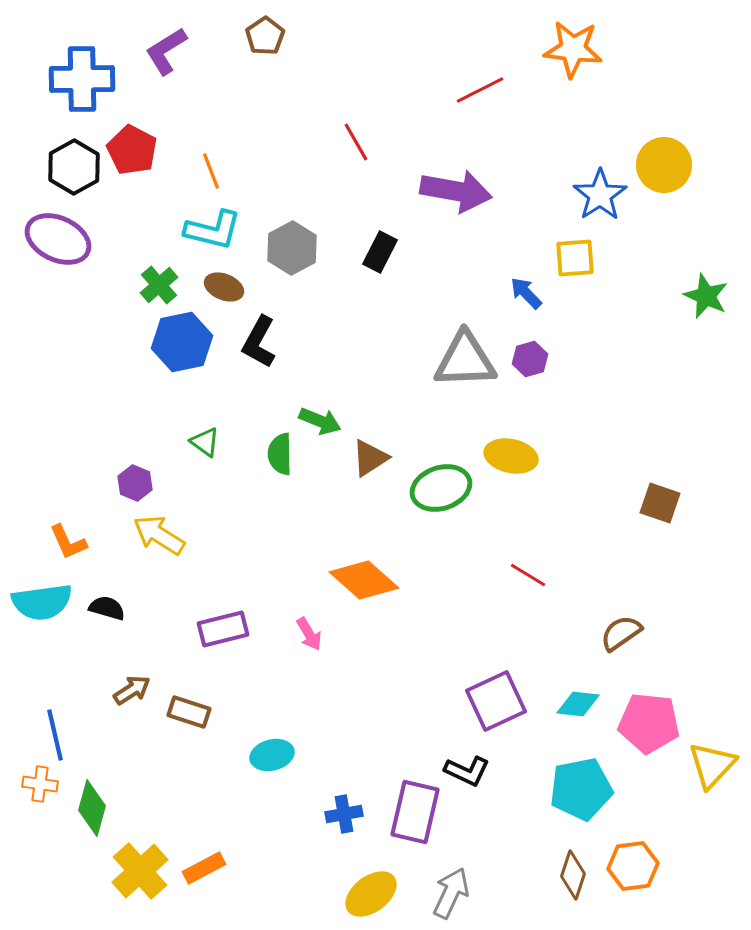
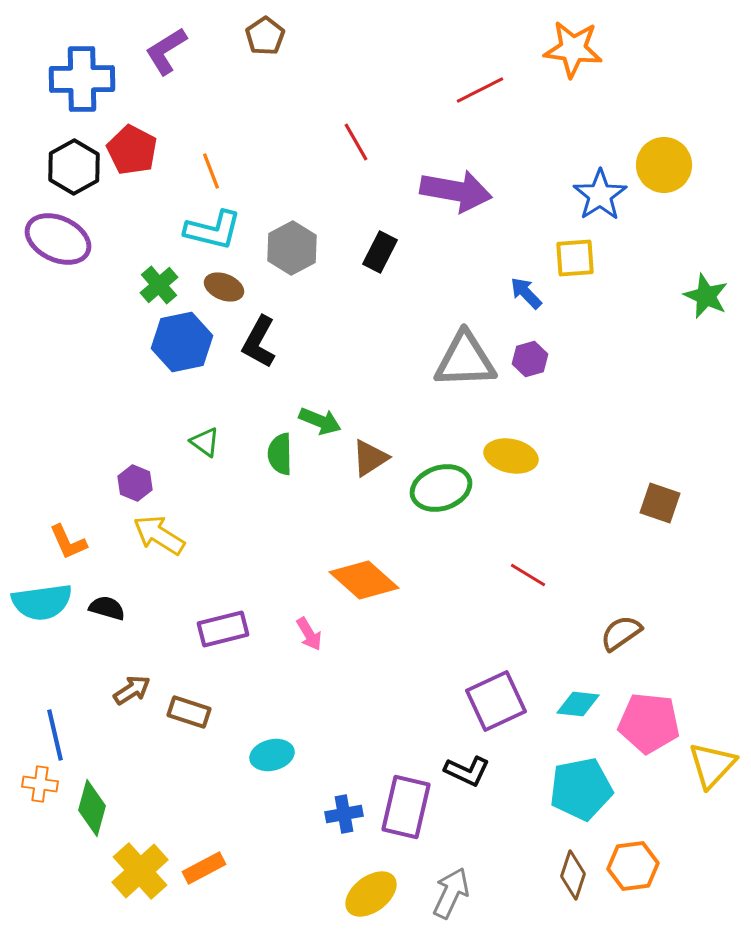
purple rectangle at (415, 812): moved 9 px left, 5 px up
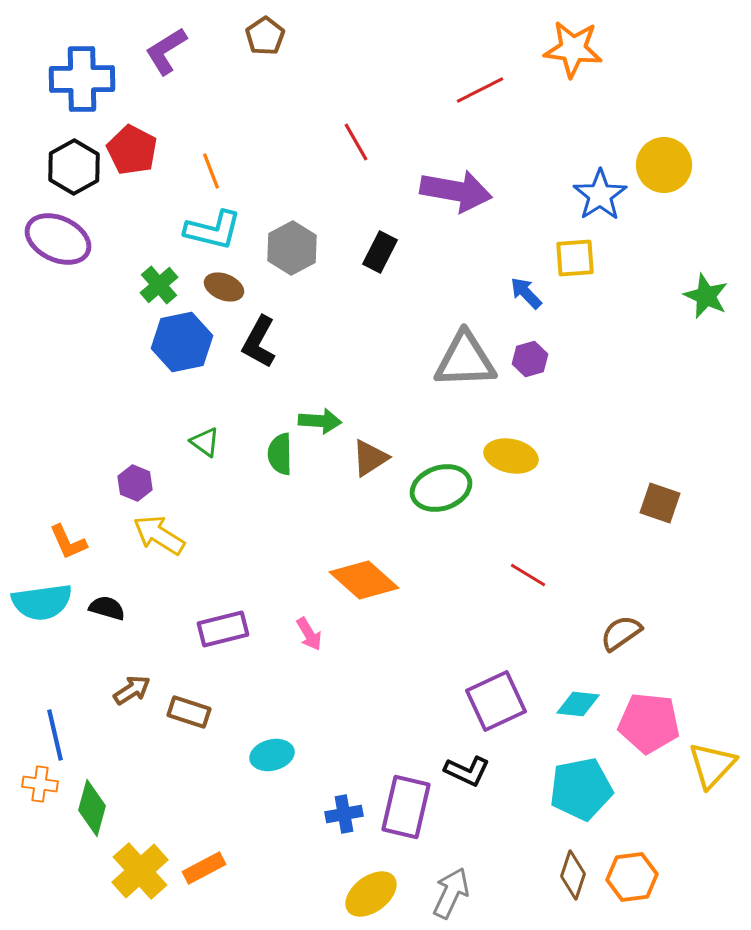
green arrow at (320, 421): rotated 18 degrees counterclockwise
orange hexagon at (633, 866): moved 1 px left, 11 px down
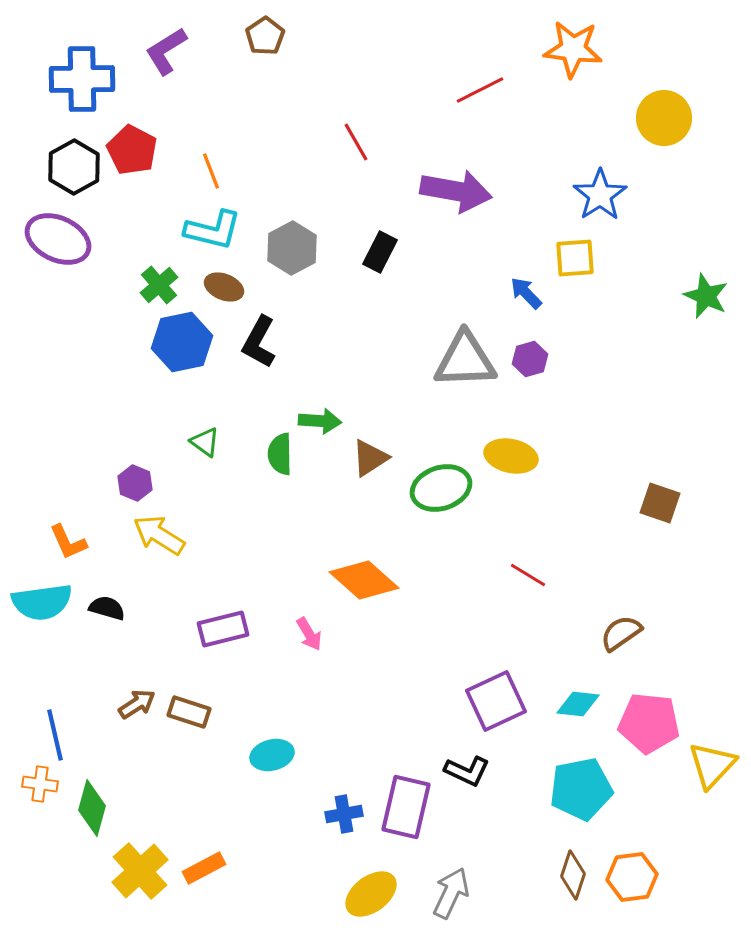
yellow circle at (664, 165): moved 47 px up
brown arrow at (132, 690): moved 5 px right, 14 px down
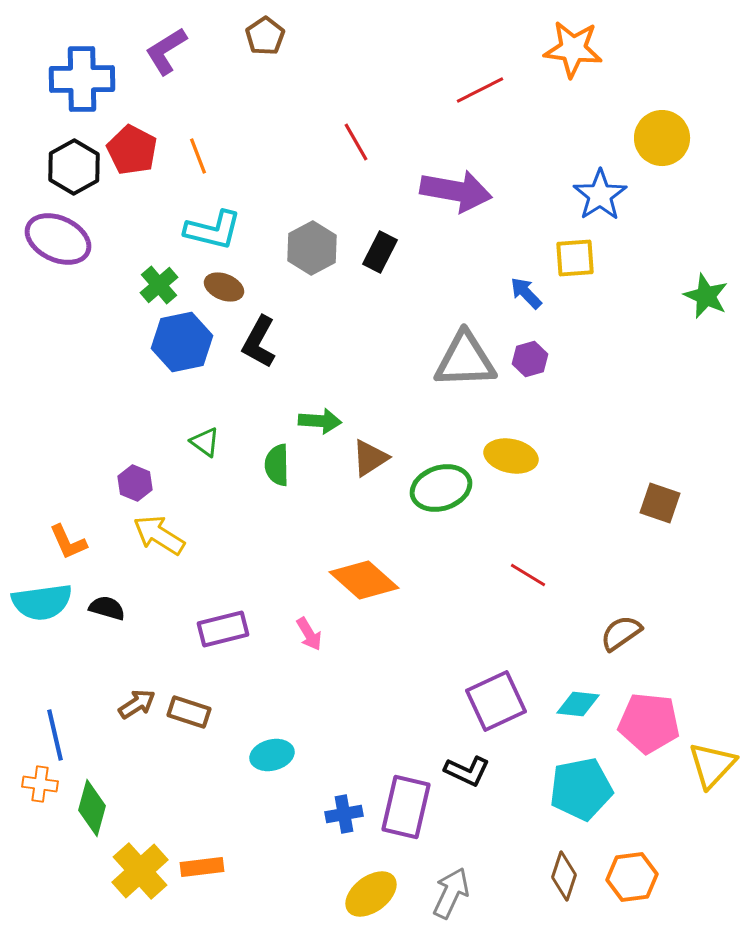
yellow circle at (664, 118): moved 2 px left, 20 px down
orange line at (211, 171): moved 13 px left, 15 px up
gray hexagon at (292, 248): moved 20 px right
green semicircle at (280, 454): moved 3 px left, 11 px down
orange rectangle at (204, 868): moved 2 px left, 1 px up; rotated 21 degrees clockwise
brown diamond at (573, 875): moved 9 px left, 1 px down
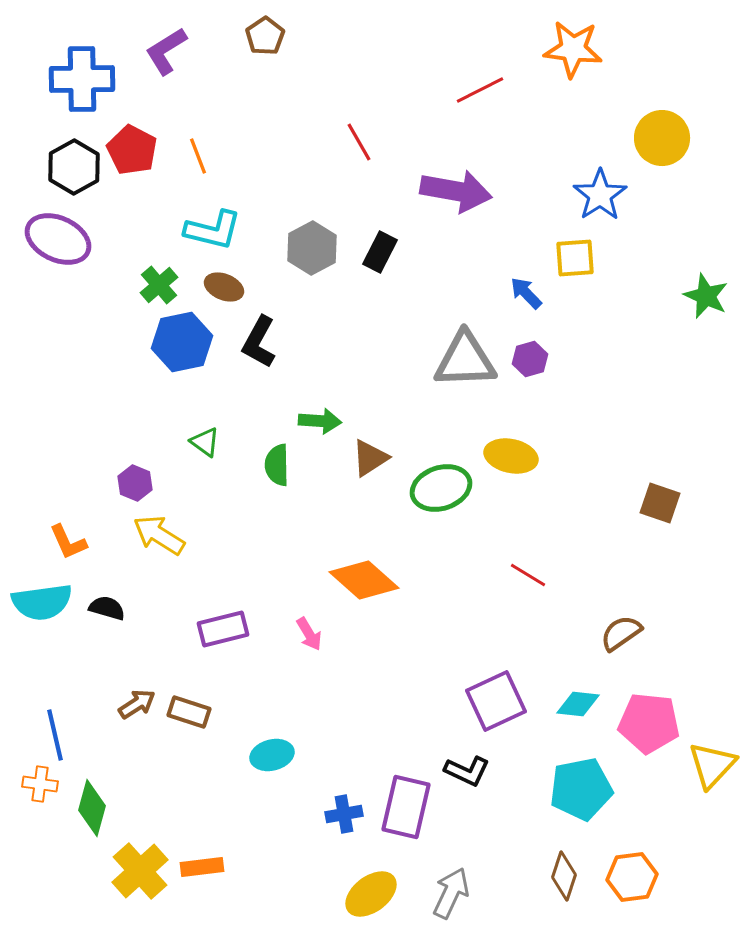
red line at (356, 142): moved 3 px right
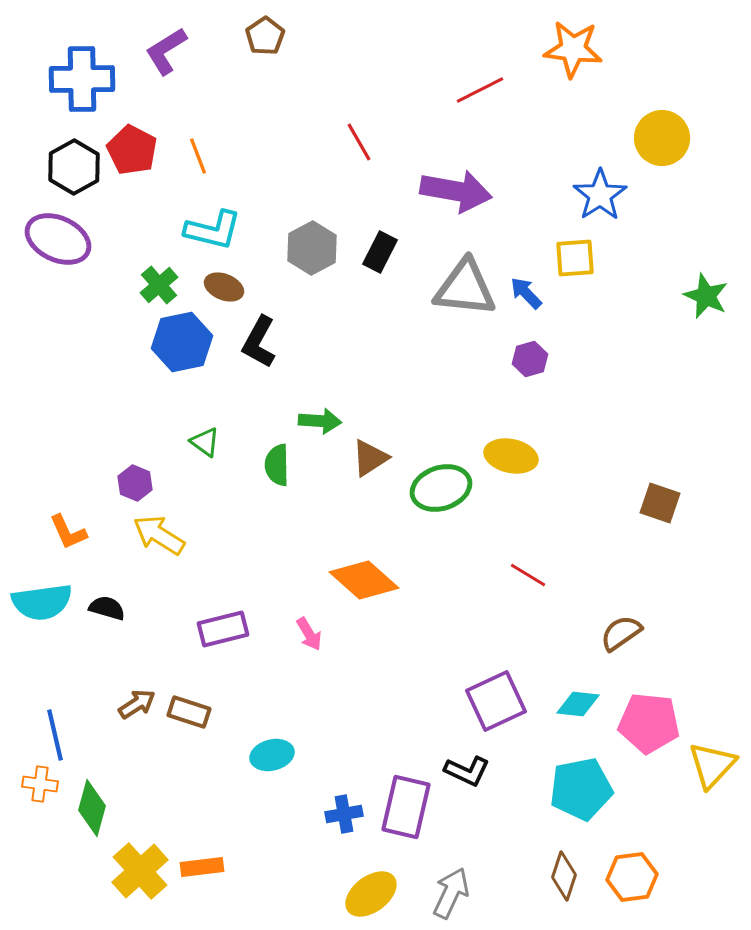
gray triangle at (465, 360): moved 72 px up; rotated 8 degrees clockwise
orange L-shape at (68, 542): moved 10 px up
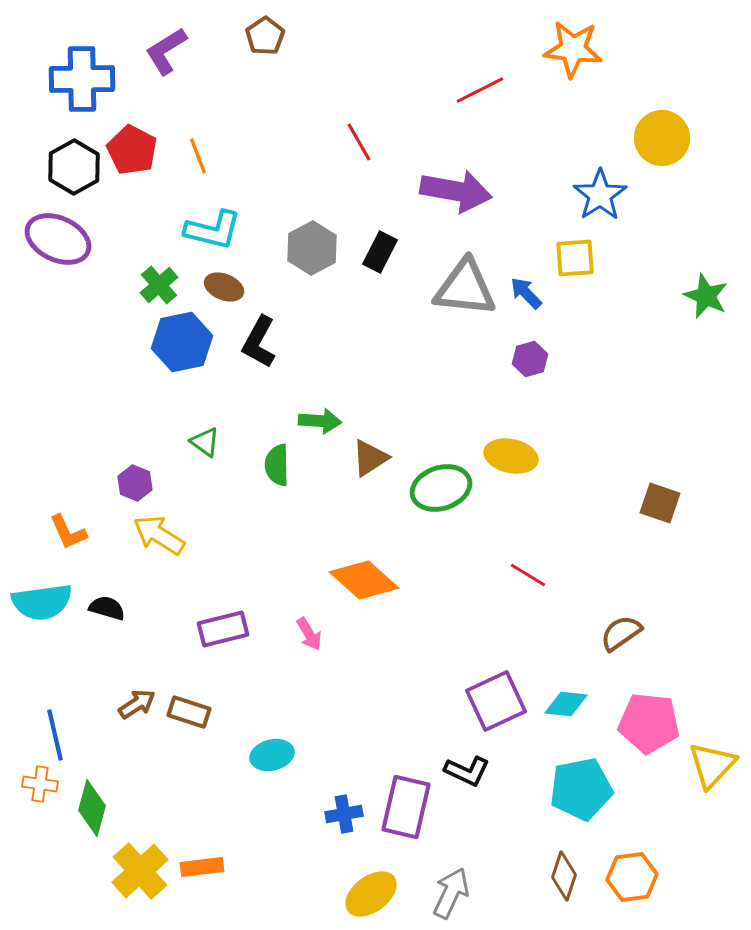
cyan diamond at (578, 704): moved 12 px left
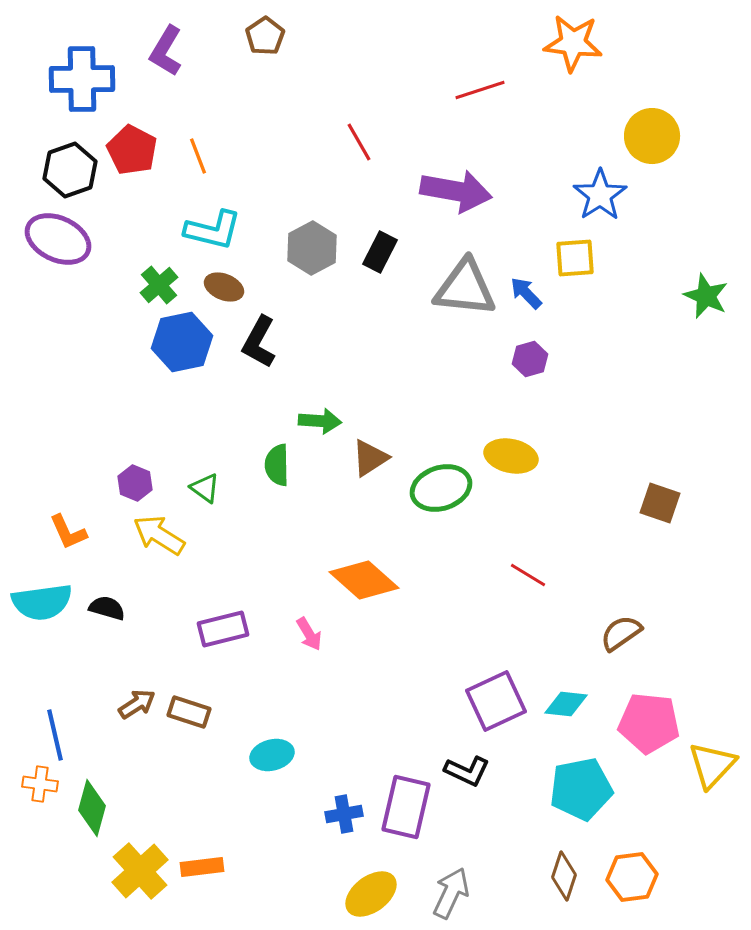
orange star at (573, 49): moved 6 px up
purple L-shape at (166, 51): rotated 27 degrees counterclockwise
red line at (480, 90): rotated 9 degrees clockwise
yellow circle at (662, 138): moved 10 px left, 2 px up
black hexagon at (74, 167): moved 4 px left, 3 px down; rotated 10 degrees clockwise
green triangle at (205, 442): moved 46 px down
